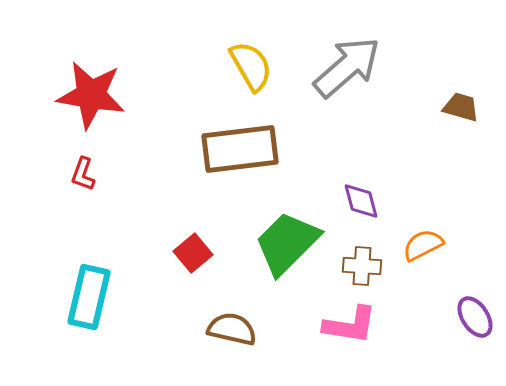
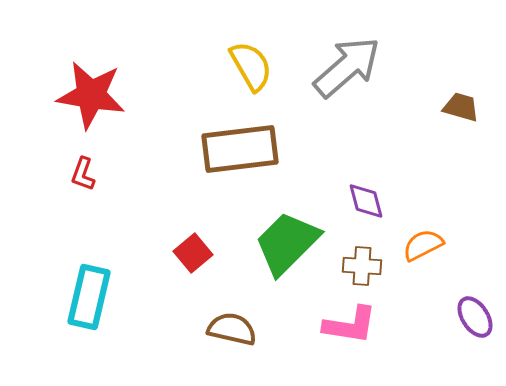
purple diamond: moved 5 px right
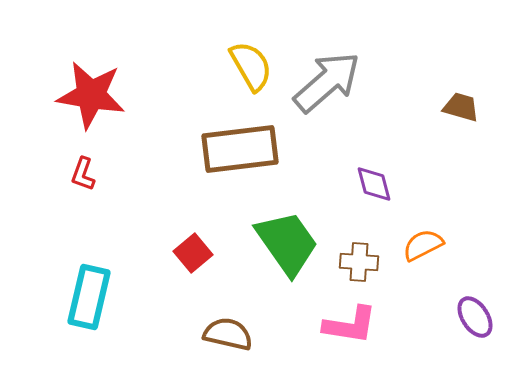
gray arrow: moved 20 px left, 15 px down
purple diamond: moved 8 px right, 17 px up
green trapezoid: rotated 100 degrees clockwise
brown cross: moved 3 px left, 4 px up
brown semicircle: moved 4 px left, 5 px down
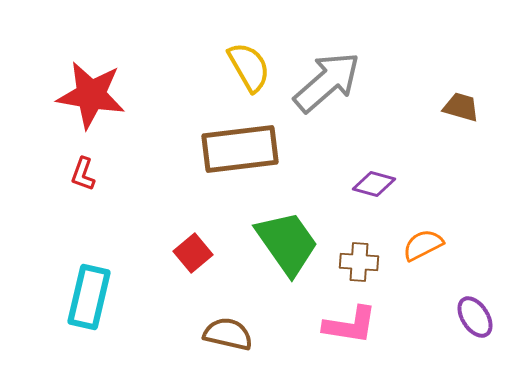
yellow semicircle: moved 2 px left, 1 px down
purple diamond: rotated 60 degrees counterclockwise
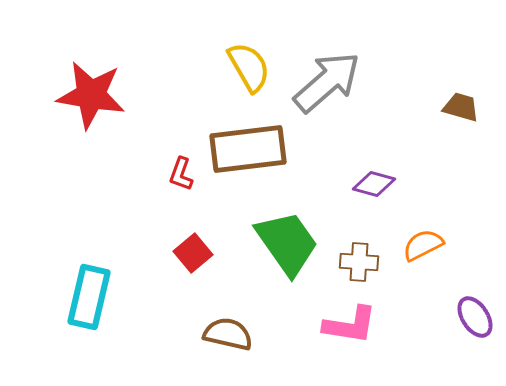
brown rectangle: moved 8 px right
red L-shape: moved 98 px right
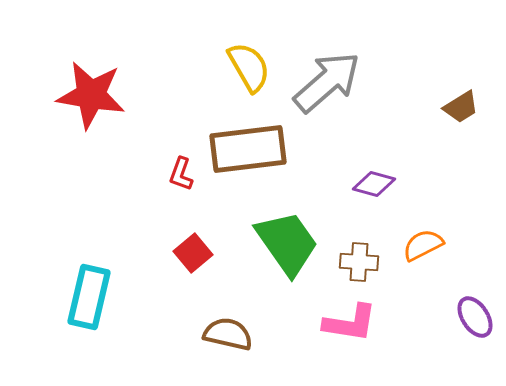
brown trapezoid: rotated 132 degrees clockwise
pink L-shape: moved 2 px up
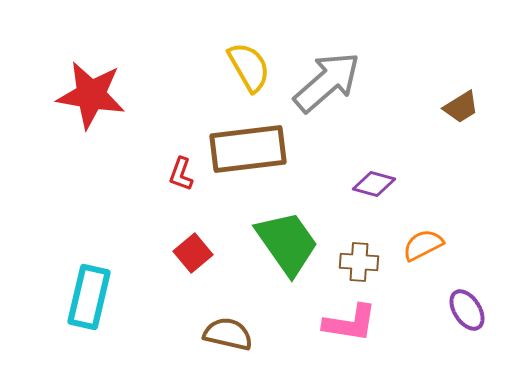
purple ellipse: moved 8 px left, 7 px up
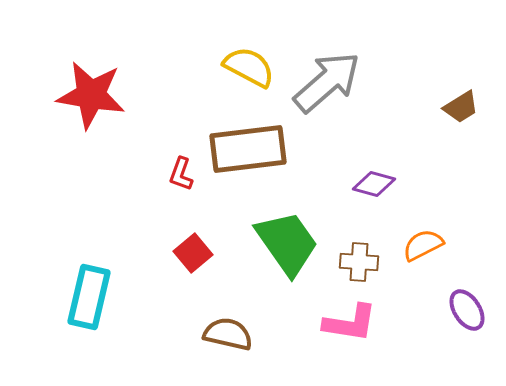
yellow semicircle: rotated 32 degrees counterclockwise
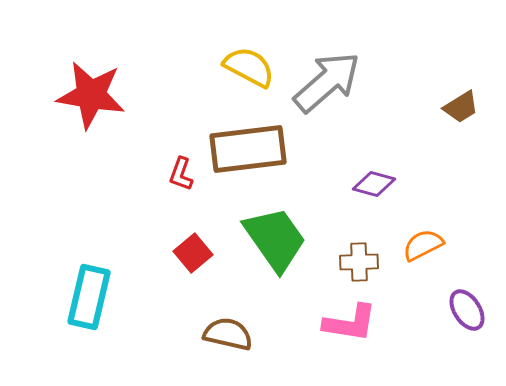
green trapezoid: moved 12 px left, 4 px up
brown cross: rotated 6 degrees counterclockwise
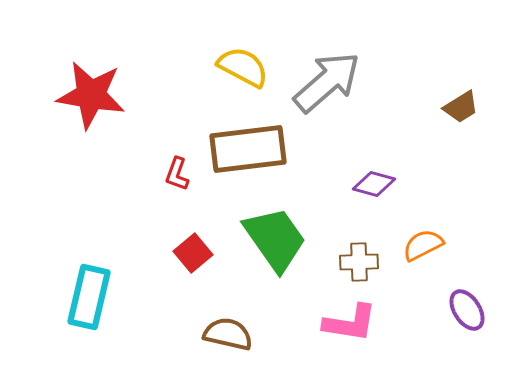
yellow semicircle: moved 6 px left
red L-shape: moved 4 px left
